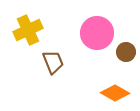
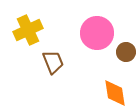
orange diamond: rotated 52 degrees clockwise
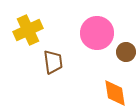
brown trapezoid: rotated 15 degrees clockwise
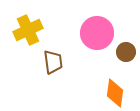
orange diamond: rotated 16 degrees clockwise
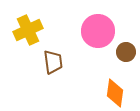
pink circle: moved 1 px right, 2 px up
